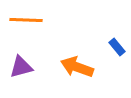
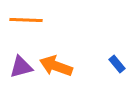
blue rectangle: moved 17 px down
orange arrow: moved 21 px left, 1 px up
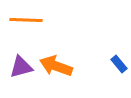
blue rectangle: moved 2 px right
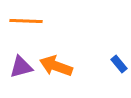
orange line: moved 1 px down
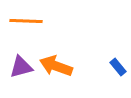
blue rectangle: moved 1 px left, 3 px down
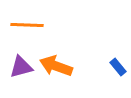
orange line: moved 1 px right, 4 px down
